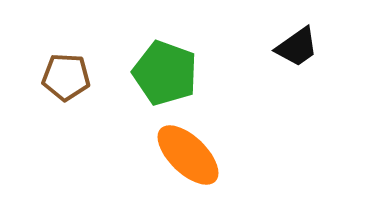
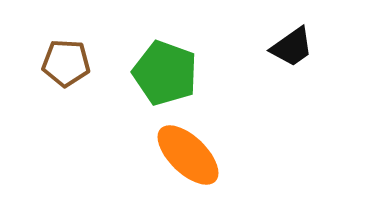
black trapezoid: moved 5 px left
brown pentagon: moved 14 px up
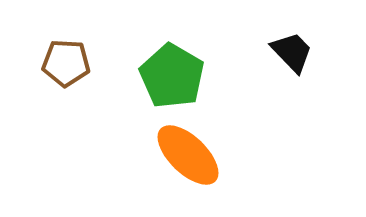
black trapezoid: moved 5 px down; rotated 99 degrees counterclockwise
green pentagon: moved 7 px right, 3 px down; rotated 10 degrees clockwise
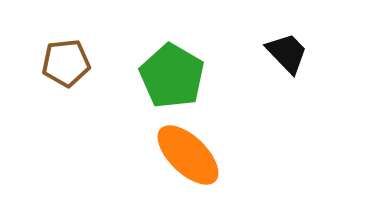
black trapezoid: moved 5 px left, 1 px down
brown pentagon: rotated 9 degrees counterclockwise
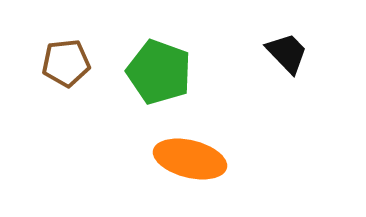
green pentagon: moved 13 px left, 4 px up; rotated 10 degrees counterclockwise
orange ellipse: moved 2 px right, 4 px down; rotated 30 degrees counterclockwise
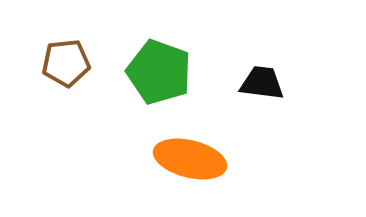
black trapezoid: moved 25 px left, 30 px down; rotated 39 degrees counterclockwise
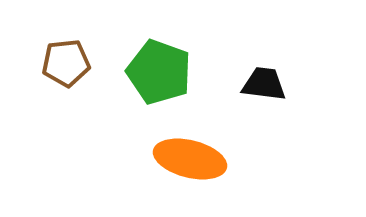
black trapezoid: moved 2 px right, 1 px down
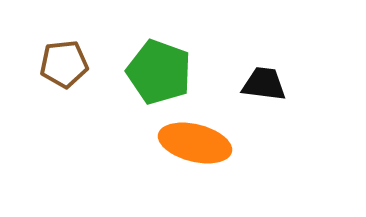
brown pentagon: moved 2 px left, 1 px down
orange ellipse: moved 5 px right, 16 px up
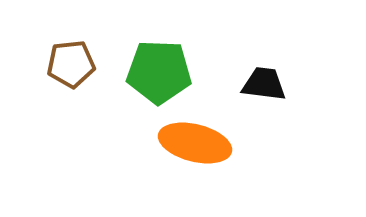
brown pentagon: moved 7 px right
green pentagon: rotated 18 degrees counterclockwise
